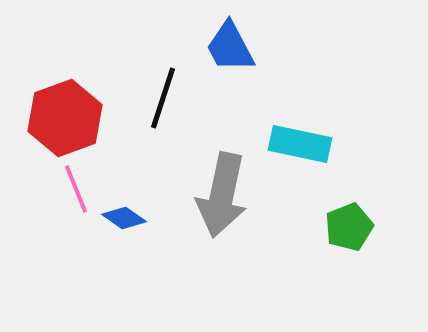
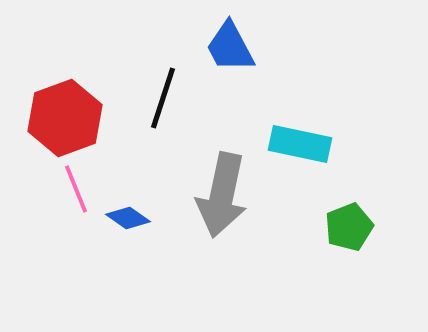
blue diamond: moved 4 px right
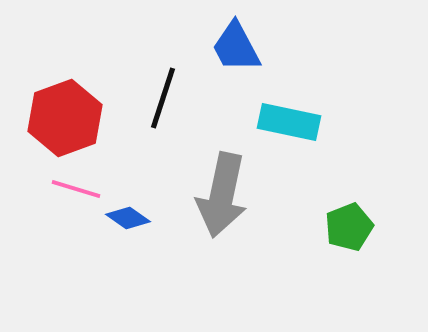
blue trapezoid: moved 6 px right
cyan rectangle: moved 11 px left, 22 px up
pink line: rotated 51 degrees counterclockwise
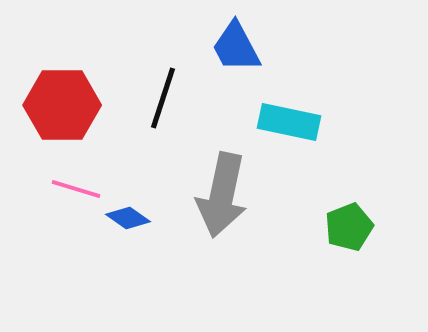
red hexagon: moved 3 px left, 13 px up; rotated 20 degrees clockwise
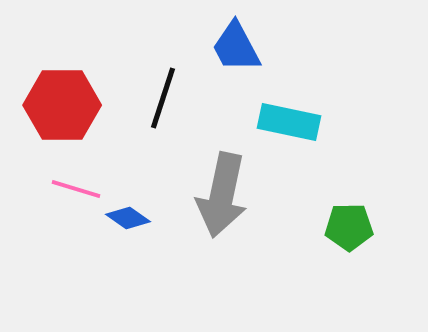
green pentagon: rotated 21 degrees clockwise
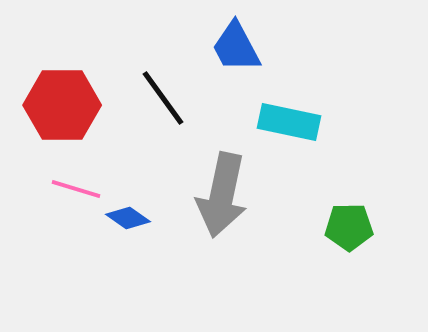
black line: rotated 54 degrees counterclockwise
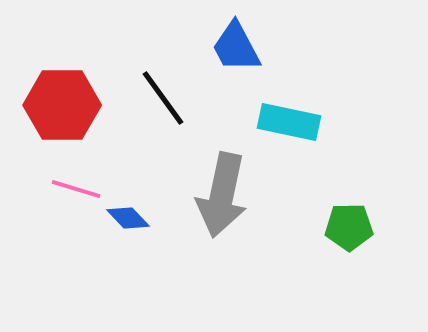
blue diamond: rotated 12 degrees clockwise
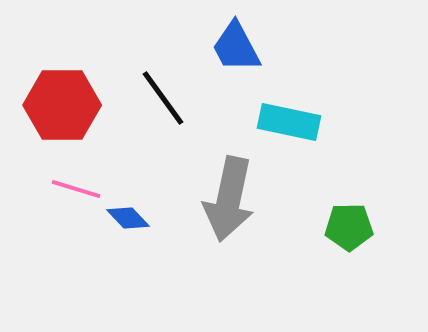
gray arrow: moved 7 px right, 4 px down
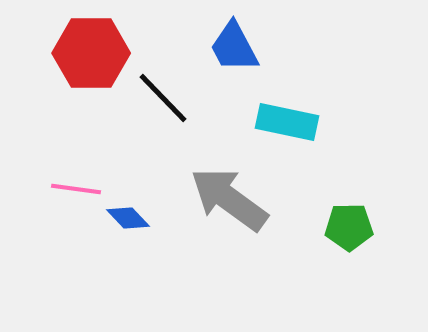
blue trapezoid: moved 2 px left
black line: rotated 8 degrees counterclockwise
red hexagon: moved 29 px right, 52 px up
cyan rectangle: moved 2 px left
pink line: rotated 9 degrees counterclockwise
gray arrow: rotated 114 degrees clockwise
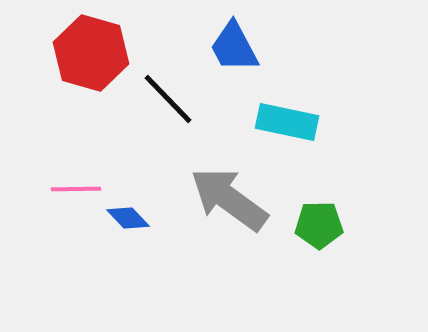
red hexagon: rotated 16 degrees clockwise
black line: moved 5 px right, 1 px down
pink line: rotated 9 degrees counterclockwise
green pentagon: moved 30 px left, 2 px up
